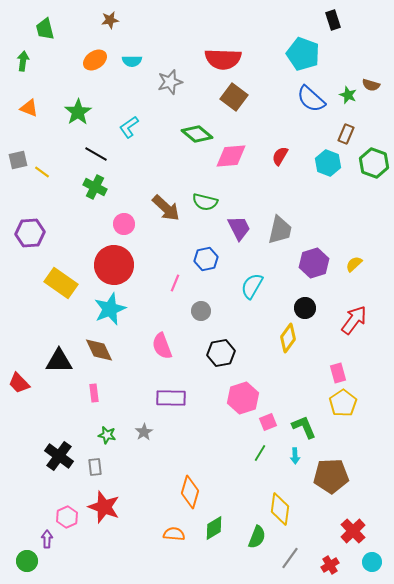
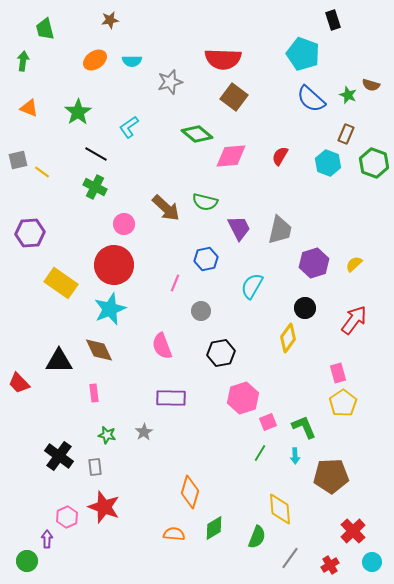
yellow diamond at (280, 509): rotated 12 degrees counterclockwise
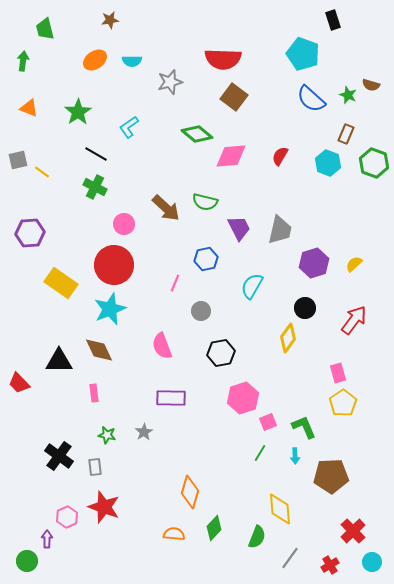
green diamond at (214, 528): rotated 15 degrees counterclockwise
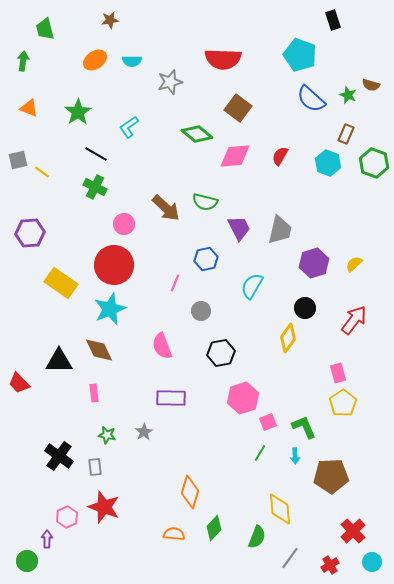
cyan pentagon at (303, 54): moved 3 px left, 1 px down
brown square at (234, 97): moved 4 px right, 11 px down
pink diamond at (231, 156): moved 4 px right
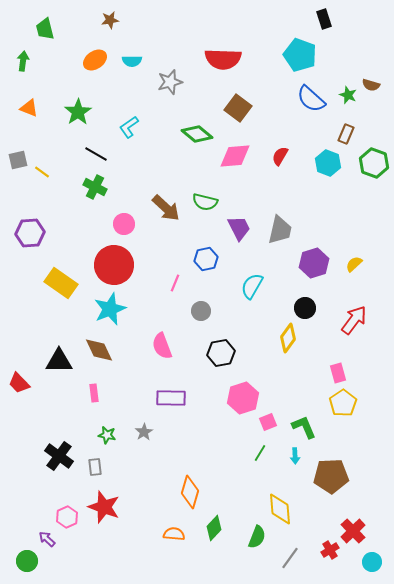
black rectangle at (333, 20): moved 9 px left, 1 px up
purple arrow at (47, 539): rotated 48 degrees counterclockwise
red cross at (330, 565): moved 15 px up
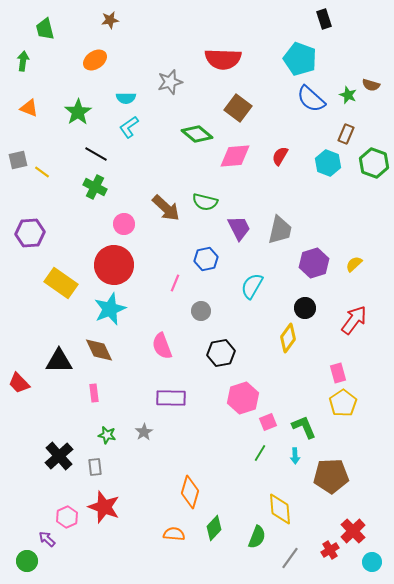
cyan pentagon at (300, 55): moved 4 px down
cyan semicircle at (132, 61): moved 6 px left, 37 px down
black cross at (59, 456): rotated 12 degrees clockwise
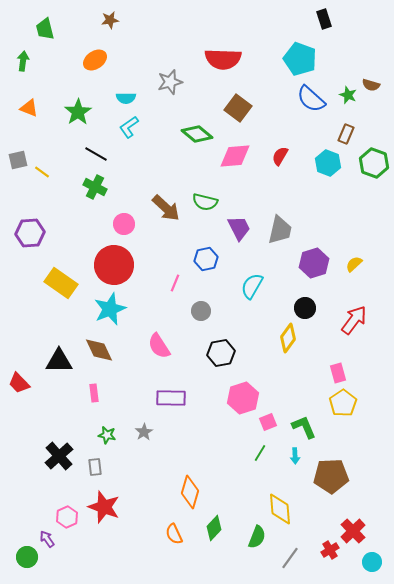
pink semicircle at (162, 346): moved 3 px left; rotated 12 degrees counterclockwise
orange semicircle at (174, 534): rotated 120 degrees counterclockwise
purple arrow at (47, 539): rotated 12 degrees clockwise
green circle at (27, 561): moved 4 px up
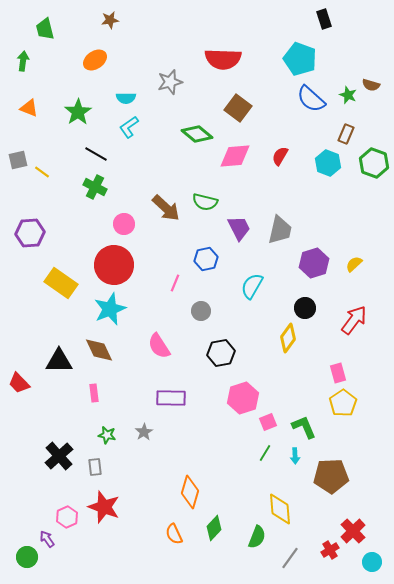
green line at (260, 453): moved 5 px right
